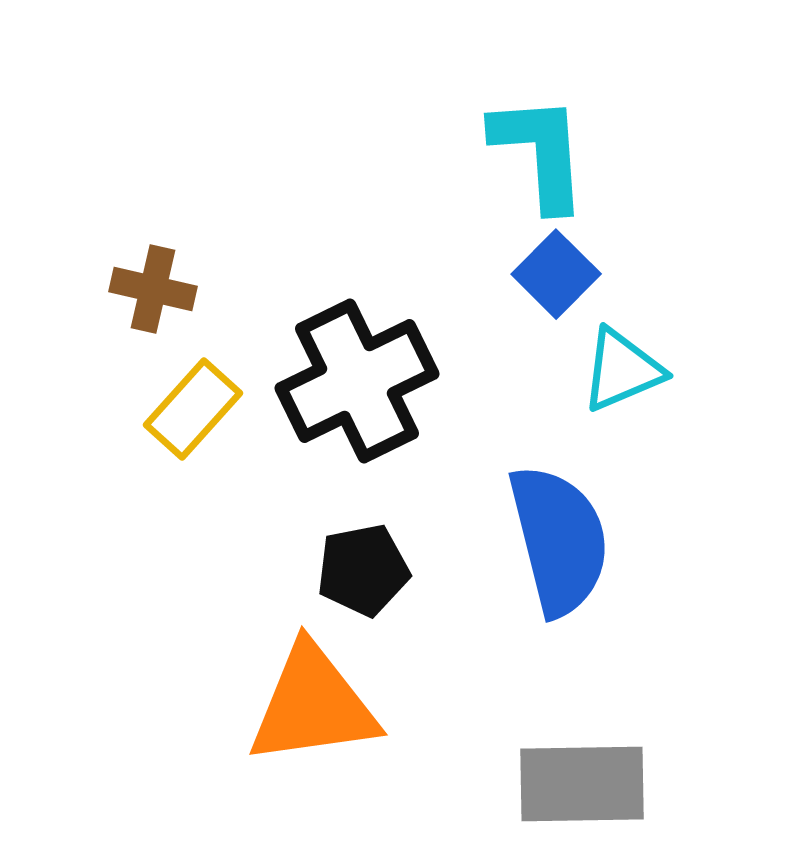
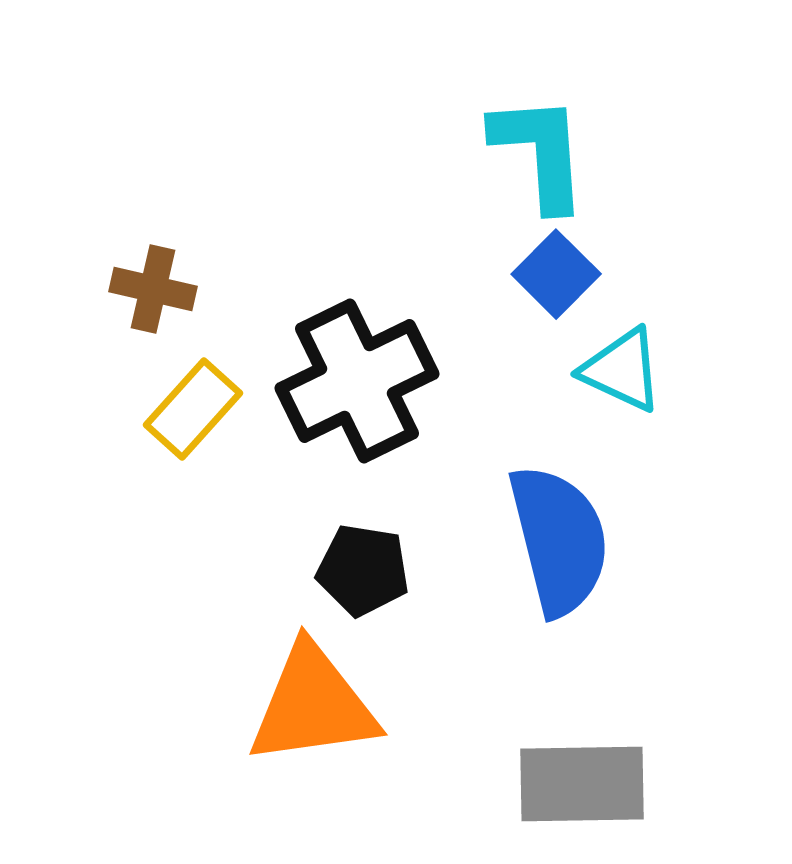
cyan triangle: rotated 48 degrees clockwise
black pentagon: rotated 20 degrees clockwise
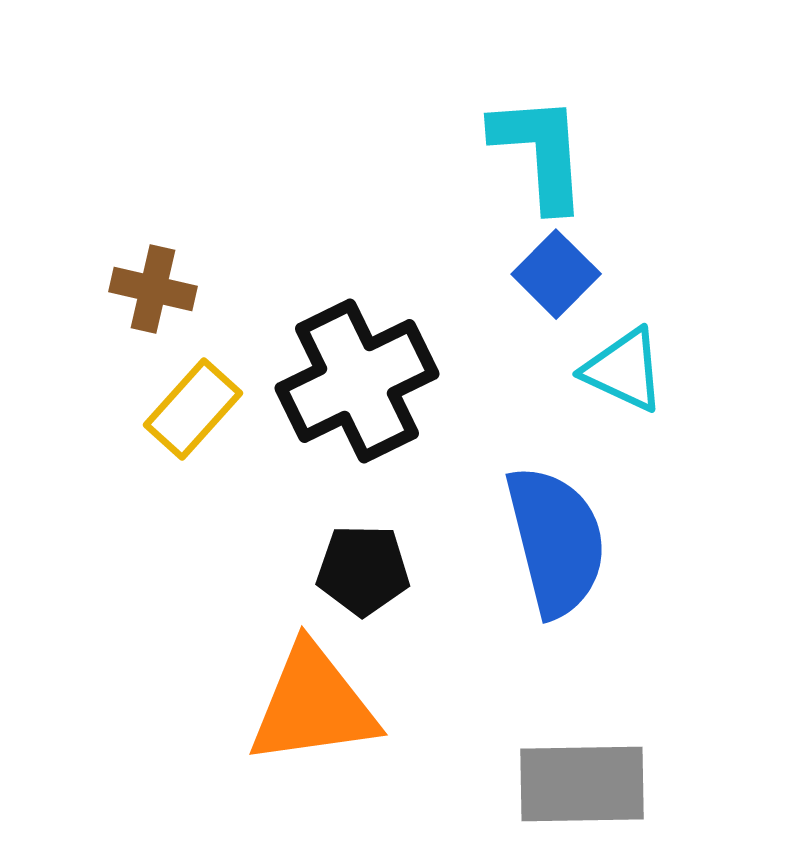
cyan triangle: moved 2 px right
blue semicircle: moved 3 px left, 1 px down
black pentagon: rotated 8 degrees counterclockwise
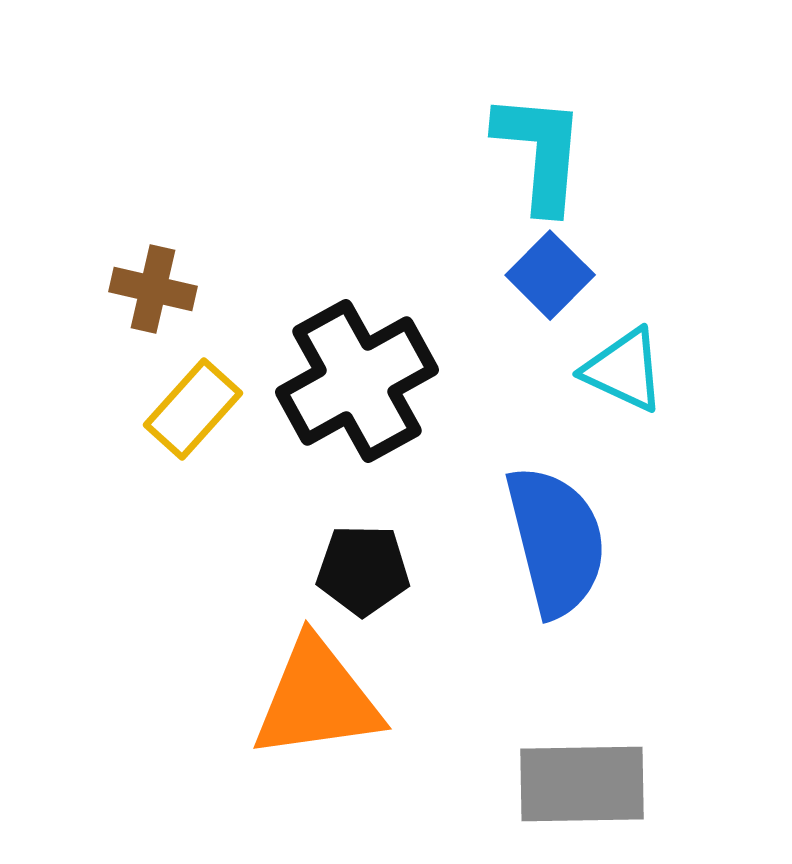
cyan L-shape: rotated 9 degrees clockwise
blue square: moved 6 px left, 1 px down
black cross: rotated 3 degrees counterclockwise
orange triangle: moved 4 px right, 6 px up
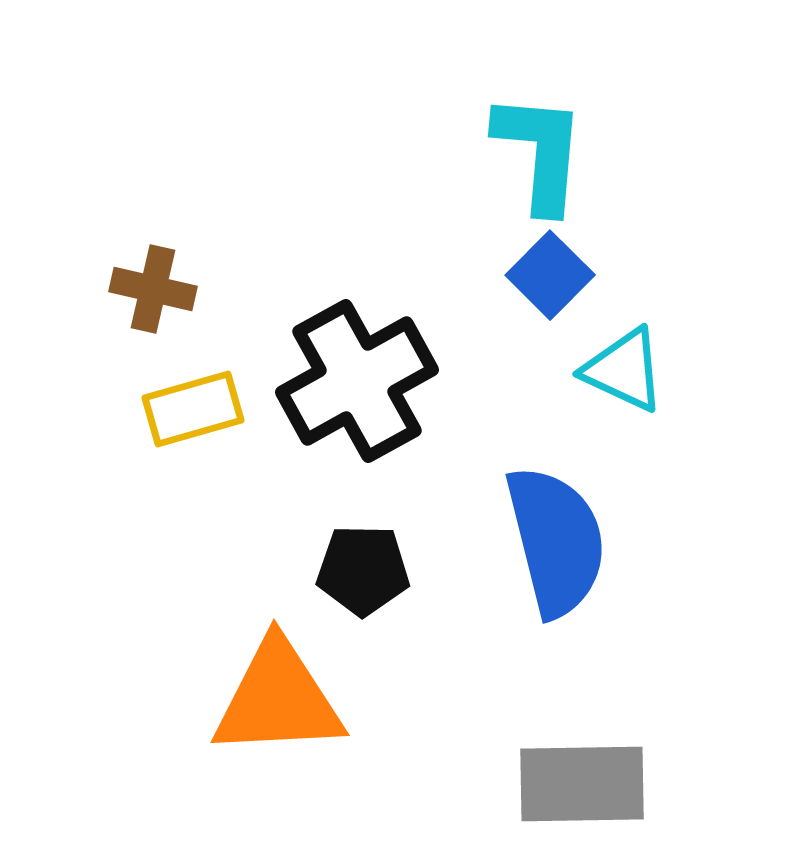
yellow rectangle: rotated 32 degrees clockwise
orange triangle: moved 39 px left; rotated 5 degrees clockwise
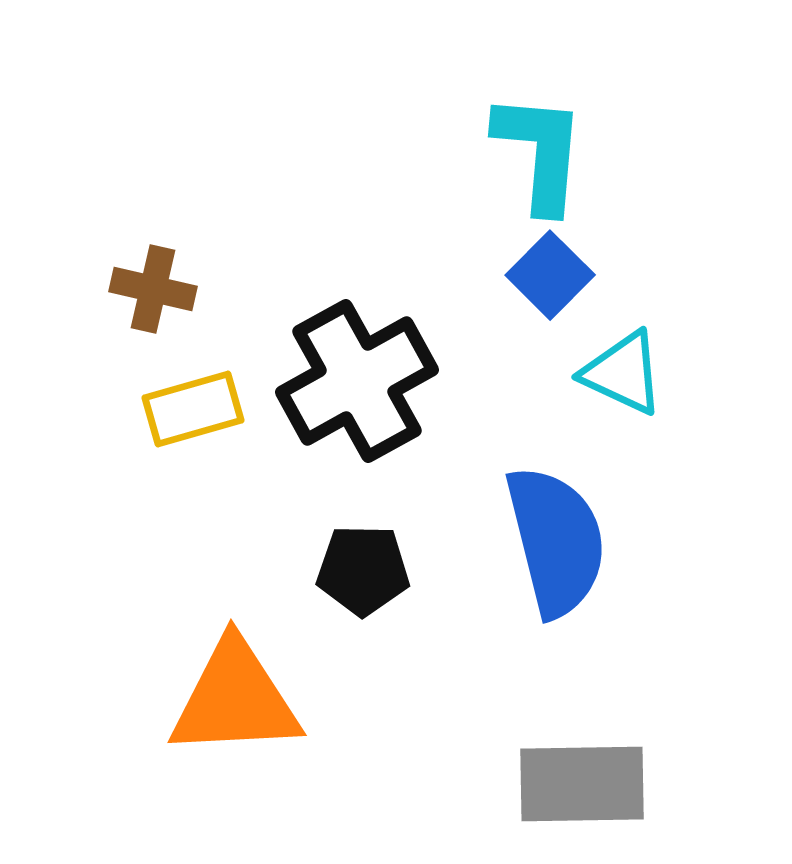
cyan triangle: moved 1 px left, 3 px down
orange triangle: moved 43 px left
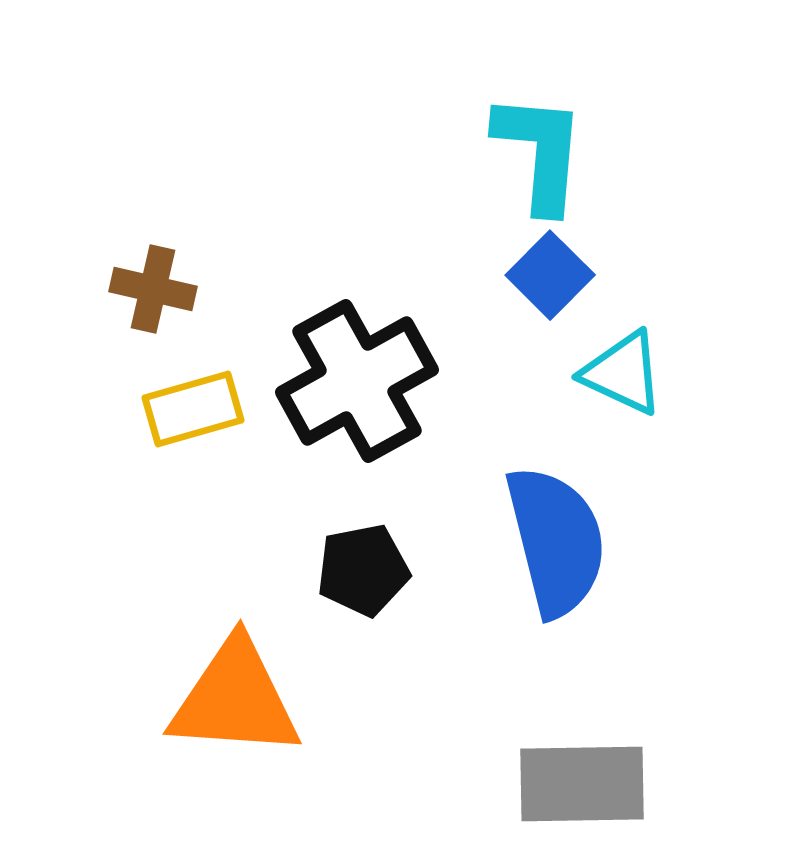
black pentagon: rotated 12 degrees counterclockwise
orange triangle: rotated 7 degrees clockwise
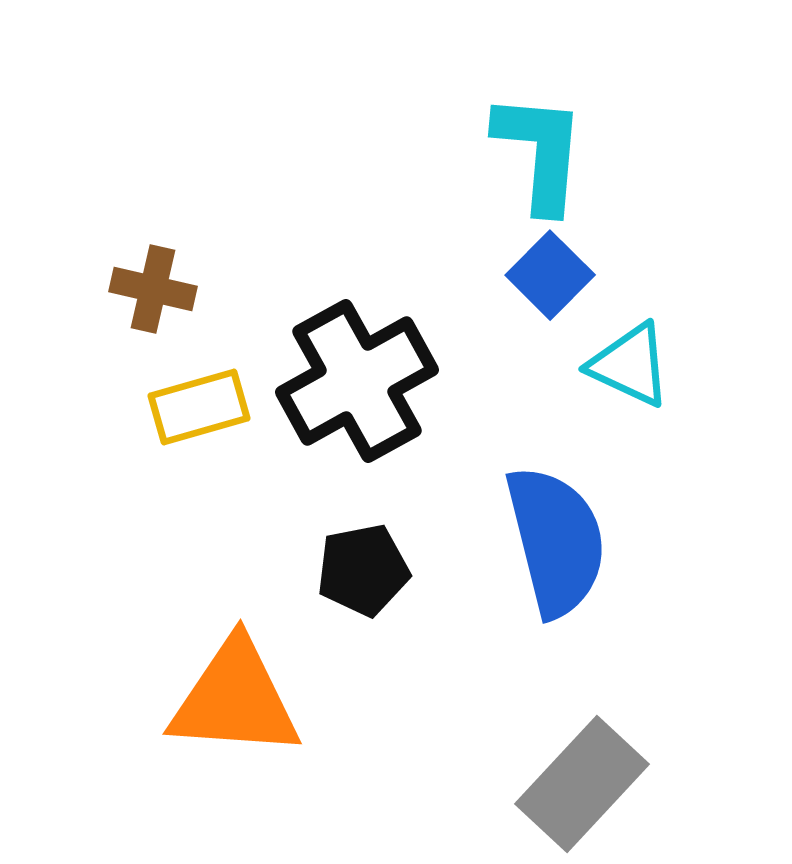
cyan triangle: moved 7 px right, 8 px up
yellow rectangle: moved 6 px right, 2 px up
gray rectangle: rotated 46 degrees counterclockwise
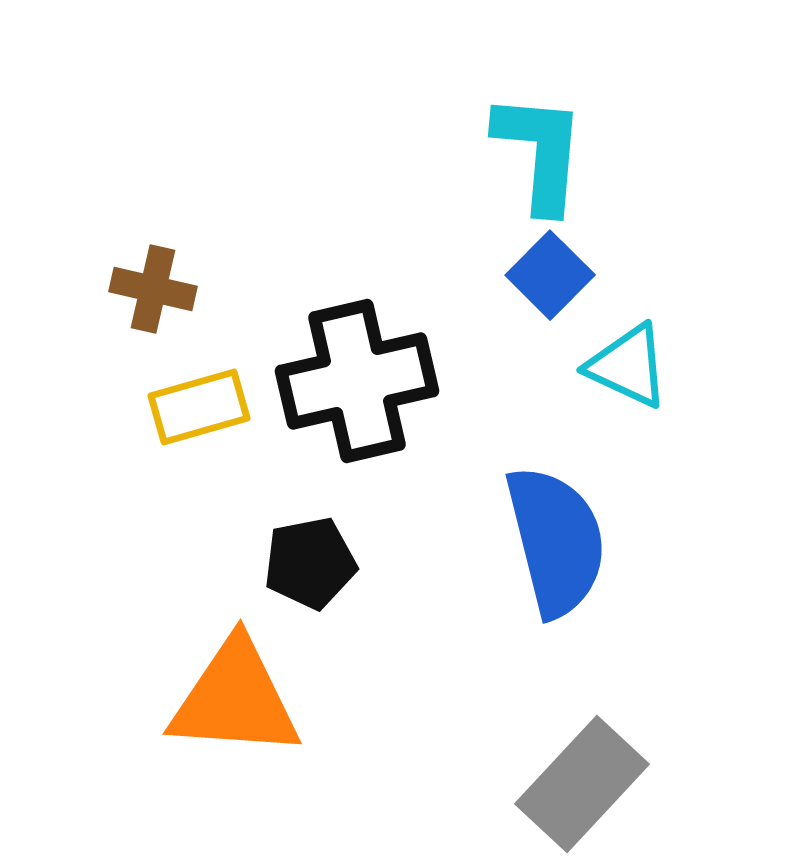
cyan triangle: moved 2 px left, 1 px down
black cross: rotated 16 degrees clockwise
black pentagon: moved 53 px left, 7 px up
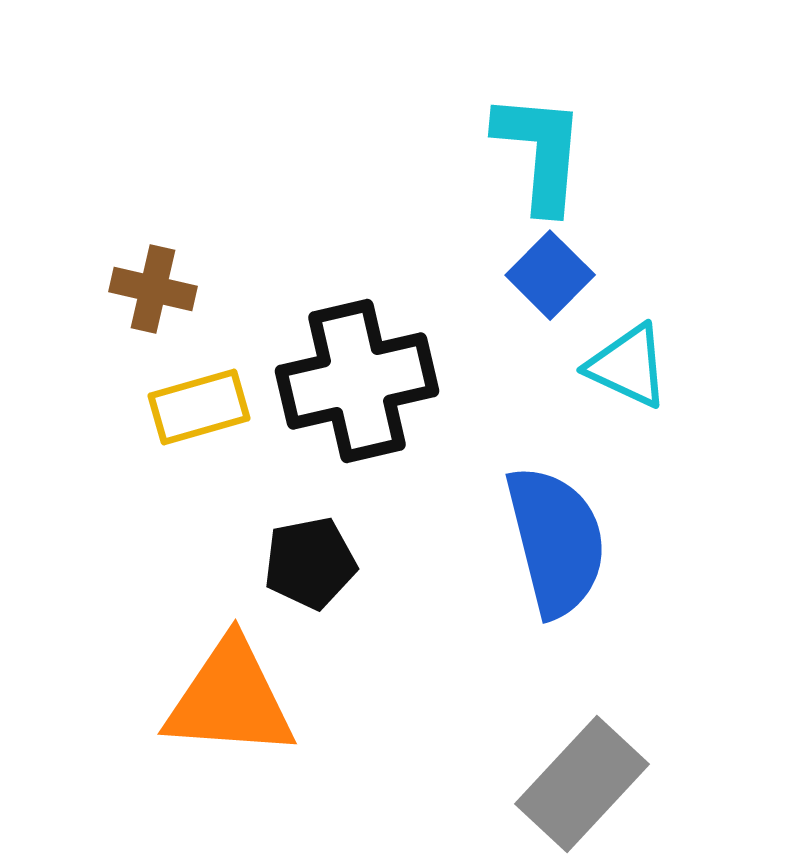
orange triangle: moved 5 px left
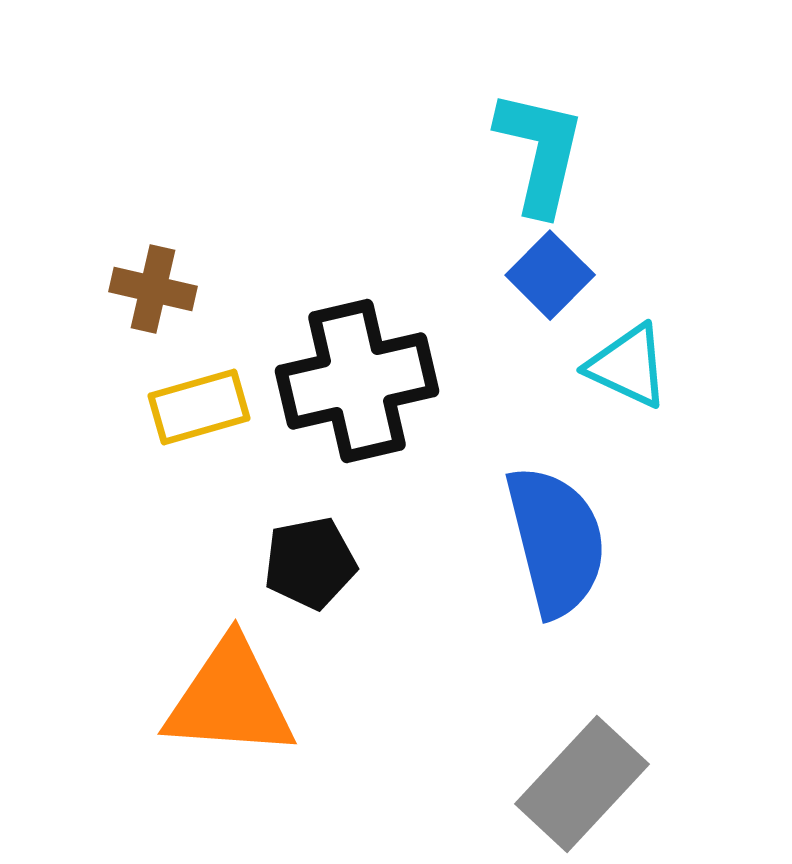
cyan L-shape: rotated 8 degrees clockwise
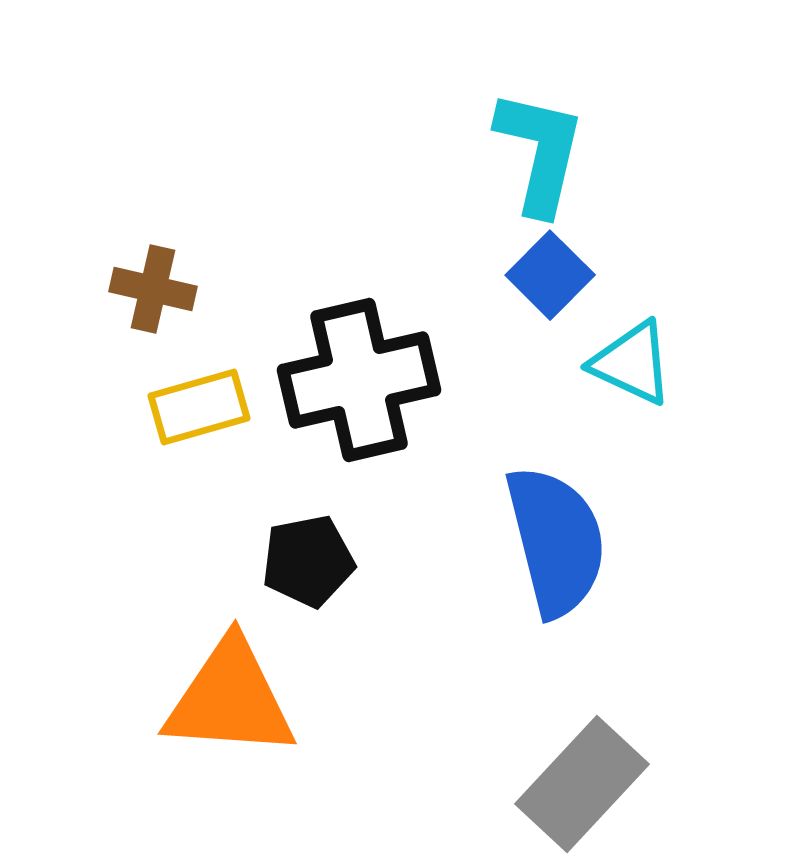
cyan triangle: moved 4 px right, 3 px up
black cross: moved 2 px right, 1 px up
black pentagon: moved 2 px left, 2 px up
